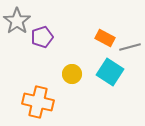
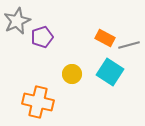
gray star: rotated 12 degrees clockwise
gray line: moved 1 px left, 2 px up
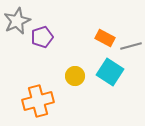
gray line: moved 2 px right, 1 px down
yellow circle: moved 3 px right, 2 px down
orange cross: moved 1 px up; rotated 28 degrees counterclockwise
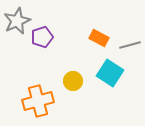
orange rectangle: moved 6 px left
gray line: moved 1 px left, 1 px up
cyan square: moved 1 px down
yellow circle: moved 2 px left, 5 px down
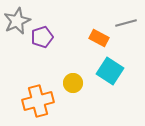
gray line: moved 4 px left, 22 px up
cyan square: moved 2 px up
yellow circle: moved 2 px down
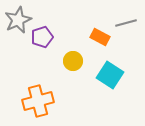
gray star: moved 1 px right, 1 px up
orange rectangle: moved 1 px right, 1 px up
cyan square: moved 4 px down
yellow circle: moved 22 px up
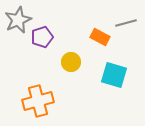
yellow circle: moved 2 px left, 1 px down
cyan square: moved 4 px right; rotated 16 degrees counterclockwise
